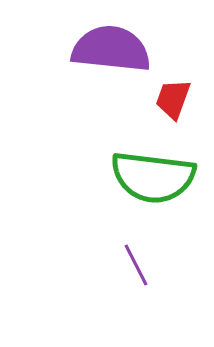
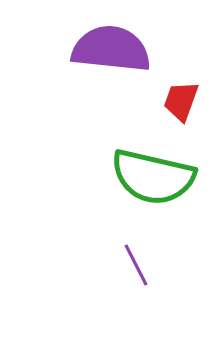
red trapezoid: moved 8 px right, 2 px down
green semicircle: rotated 6 degrees clockwise
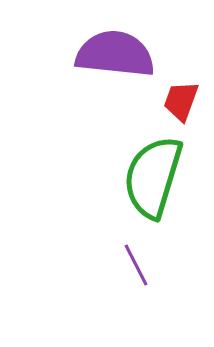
purple semicircle: moved 4 px right, 5 px down
green semicircle: rotated 94 degrees clockwise
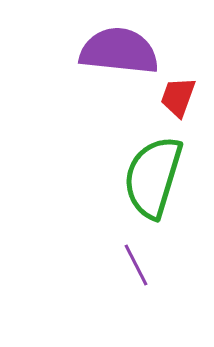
purple semicircle: moved 4 px right, 3 px up
red trapezoid: moved 3 px left, 4 px up
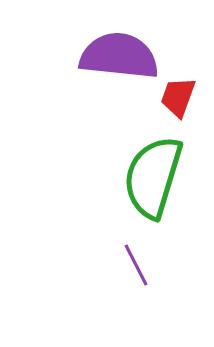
purple semicircle: moved 5 px down
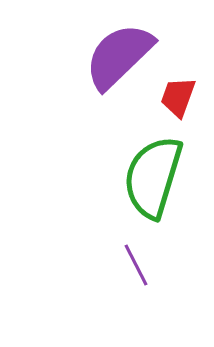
purple semicircle: rotated 50 degrees counterclockwise
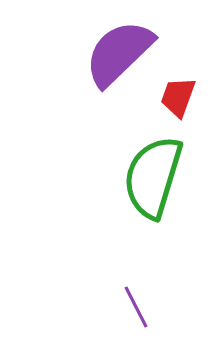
purple semicircle: moved 3 px up
purple line: moved 42 px down
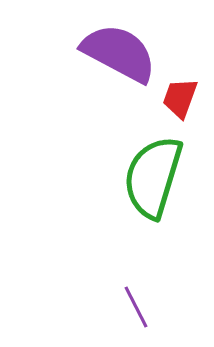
purple semicircle: rotated 72 degrees clockwise
red trapezoid: moved 2 px right, 1 px down
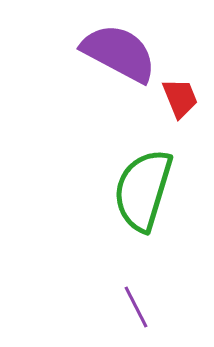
red trapezoid: rotated 138 degrees clockwise
green semicircle: moved 10 px left, 13 px down
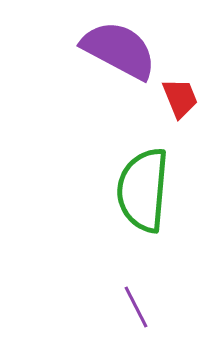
purple semicircle: moved 3 px up
green semicircle: rotated 12 degrees counterclockwise
